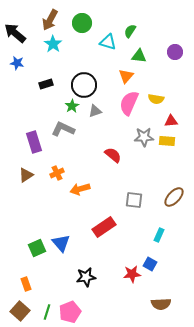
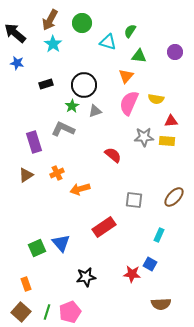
red star: rotated 12 degrees clockwise
brown square: moved 1 px right, 1 px down
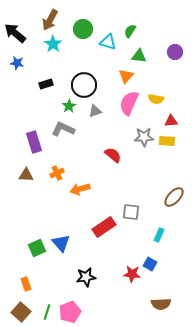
green circle: moved 1 px right, 6 px down
green star: moved 3 px left
brown triangle: rotated 35 degrees clockwise
gray square: moved 3 px left, 12 px down
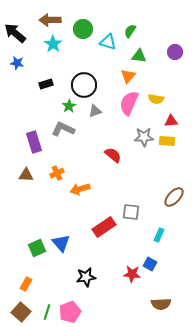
brown arrow: rotated 60 degrees clockwise
orange triangle: moved 2 px right
orange rectangle: rotated 48 degrees clockwise
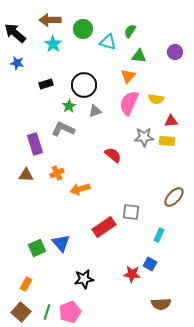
purple rectangle: moved 1 px right, 2 px down
black star: moved 2 px left, 2 px down
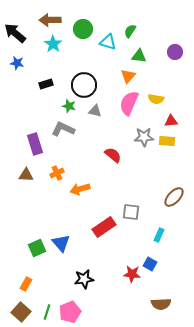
green star: rotated 24 degrees counterclockwise
gray triangle: rotated 32 degrees clockwise
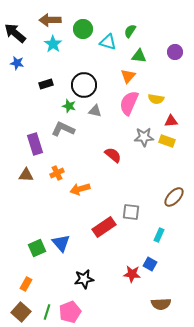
yellow rectangle: rotated 14 degrees clockwise
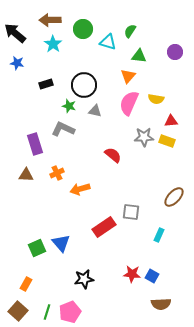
blue square: moved 2 px right, 12 px down
brown square: moved 3 px left, 1 px up
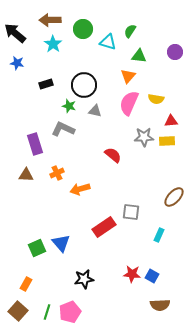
yellow rectangle: rotated 21 degrees counterclockwise
brown semicircle: moved 1 px left, 1 px down
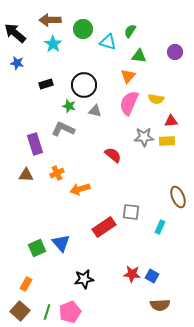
brown ellipse: moved 4 px right; rotated 65 degrees counterclockwise
cyan rectangle: moved 1 px right, 8 px up
brown square: moved 2 px right
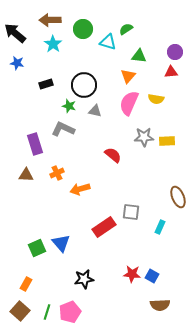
green semicircle: moved 4 px left, 2 px up; rotated 24 degrees clockwise
red triangle: moved 49 px up
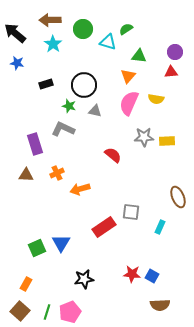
blue triangle: rotated 12 degrees clockwise
